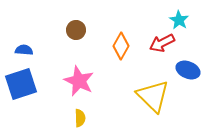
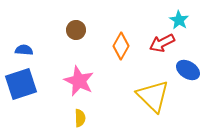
blue ellipse: rotated 10 degrees clockwise
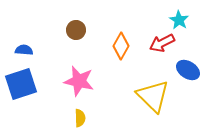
pink star: rotated 12 degrees counterclockwise
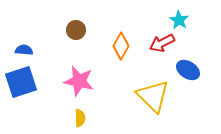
blue square: moved 2 px up
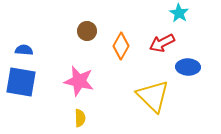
cyan star: moved 7 px up
brown circle: moved 11 px right, 1 px down
blue ellipse: moved 3 px up; rotated 30 degrees counterclockwise
blue square: rotated 28 degrees clockwise
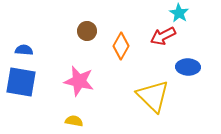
red arrow: moved 1 px right, 7 px up
yellow semicircle: moved 6 px left, 3 px down; rotated 78 degrees counterclockwise
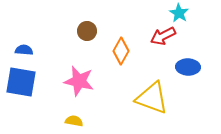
orange diamond: moved 5 px down
yellow triangle: moved 1 px left, 2 px down; rotated 24 degrees counterclockwise
